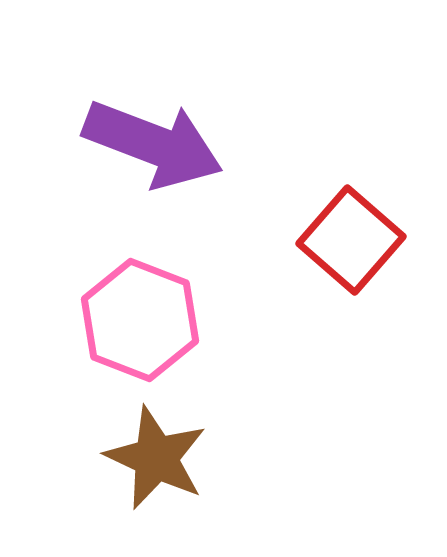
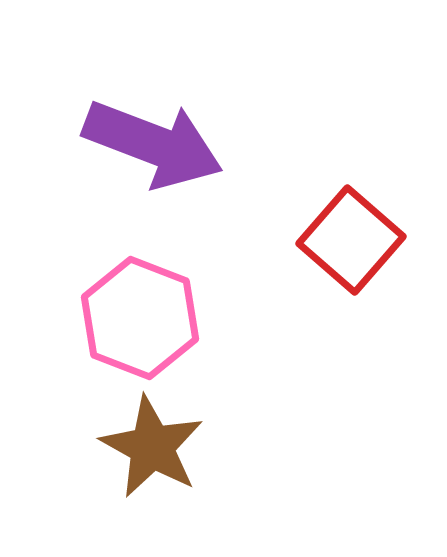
pink hexagon: moved 2 px up
brown star: moved 4 px left, 11 px up; rotated 4 degrees clockwise
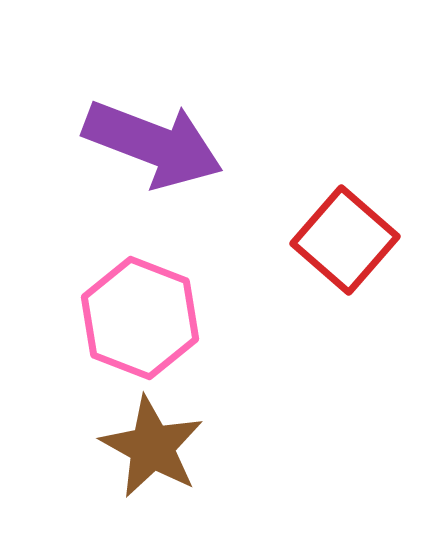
red square: moved 6 px left
